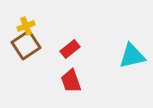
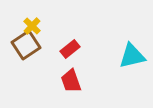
yellow cross: moved 6 px right; rotated 24 degrees counterclockwise
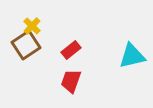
red rectangle: moved 1 px right, 1 px down
red trapezoid: rotated 40 degrees clockwise
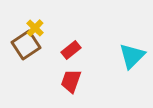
yellow cross: moved 3 px right, 2 px down
cyan triangle: rotated 32 degrees counterclockwise
